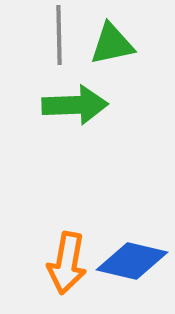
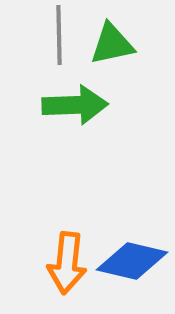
orange arrow: rotated 4 degrees counterclockwise
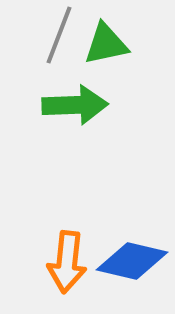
gray line: rotated 22 degrees clockwise
green triangle: moved 6 px left
orange arrow: moved 1 px up
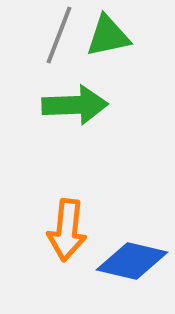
green triangle: moved 2 px right, 8 px up
orange arrow: moved 32 px up
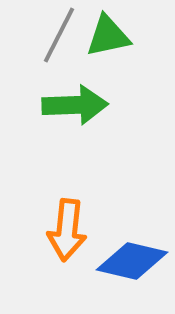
gray line: rotated 6 degrees clockwise
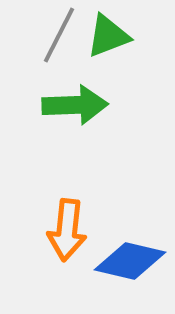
green triangle: rotated 9 degrees counterclockwise
blue diamond: moved 2 px left
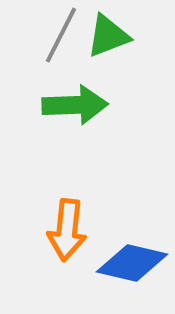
gray line: moved 2 px right
blue diamond: moved 2 px right, 2 px down
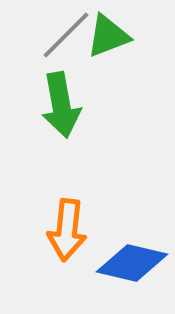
gray line: moved 5 px right; rotated 18 degrees clockwise
green arrow: moved 14 px left; rotated 82 degrees clockwise
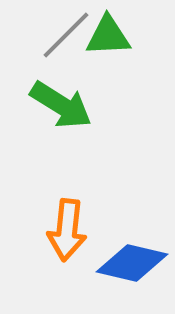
green triangle: rotated 18 degrees clockwise
green arrow: rotated 48 degrees counterclockwise
